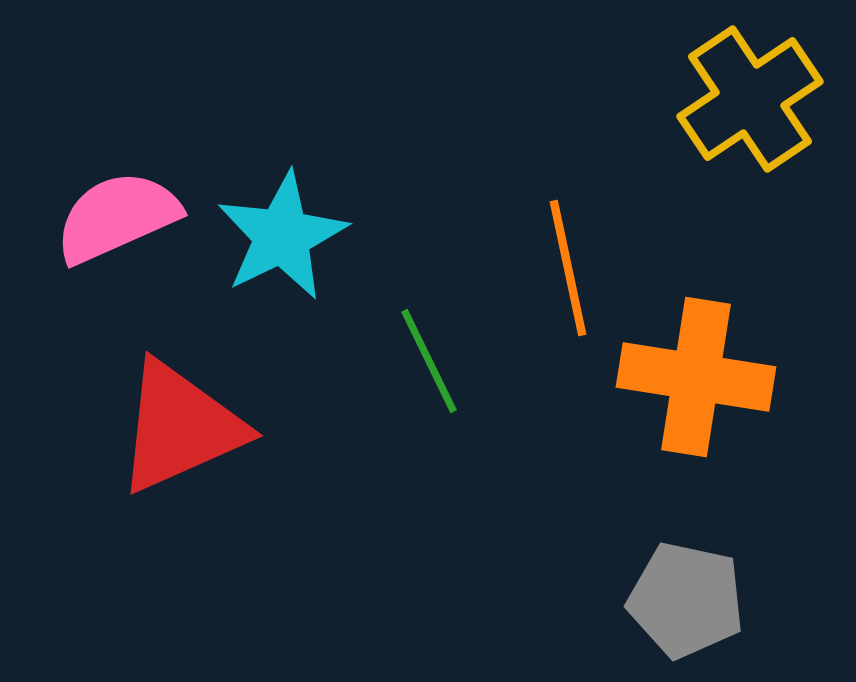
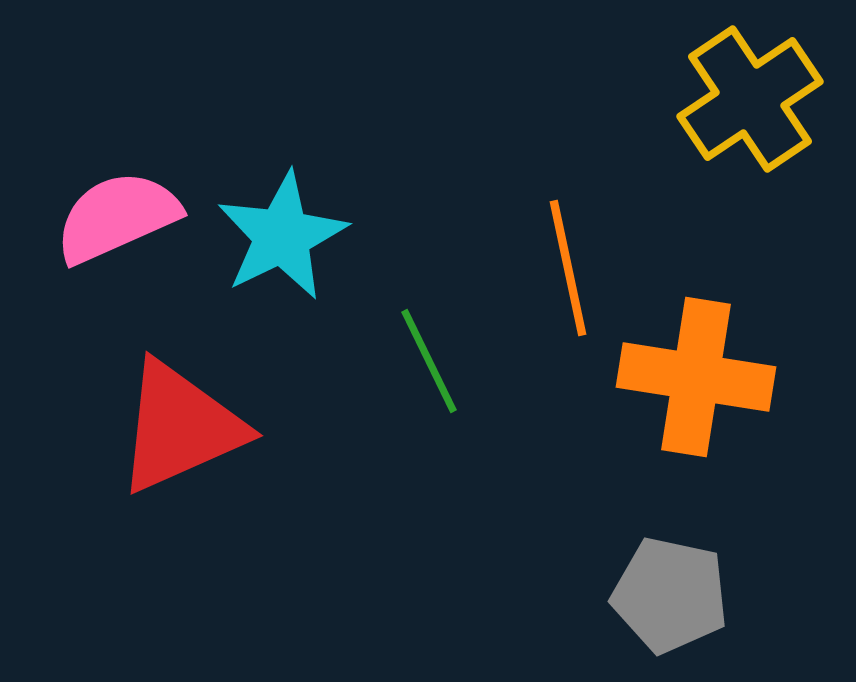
gray pentagon: moved 16 px left, 5 px up
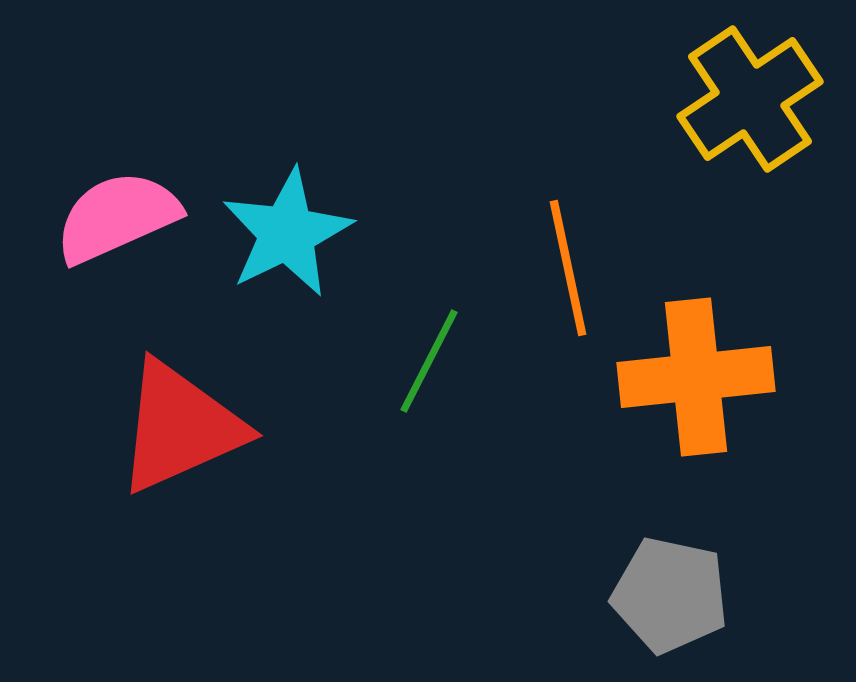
cyan star: moved 5 px right, 3 px up
green line: rotated 53 degrees clockwise
orange cross: rotated 15 degrees counterclockwise
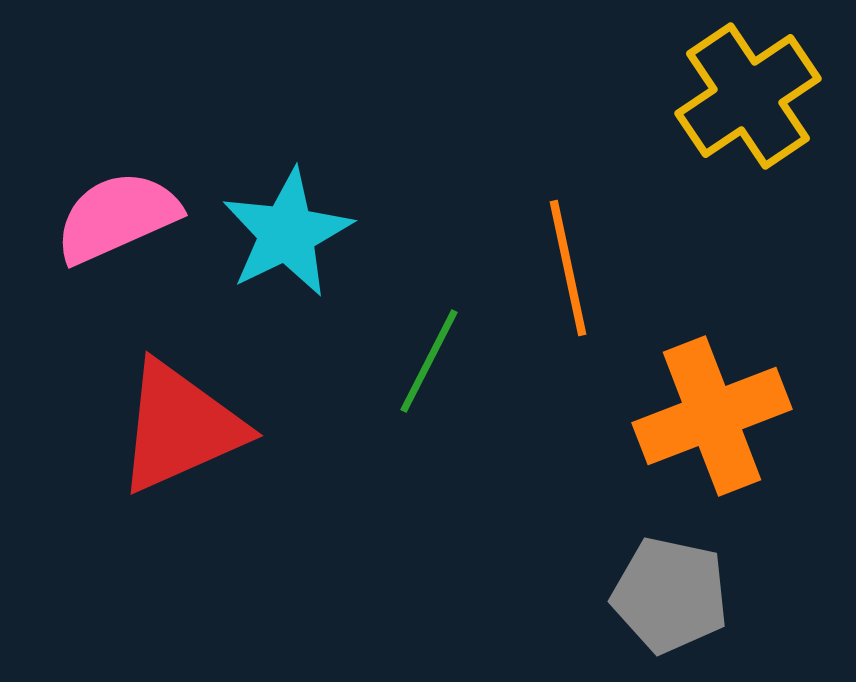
yellow cross: moved 2 px left, 3 px up
orange cross: moved 16 px right, 39 px down; rotated 15 degrees counterclockwise
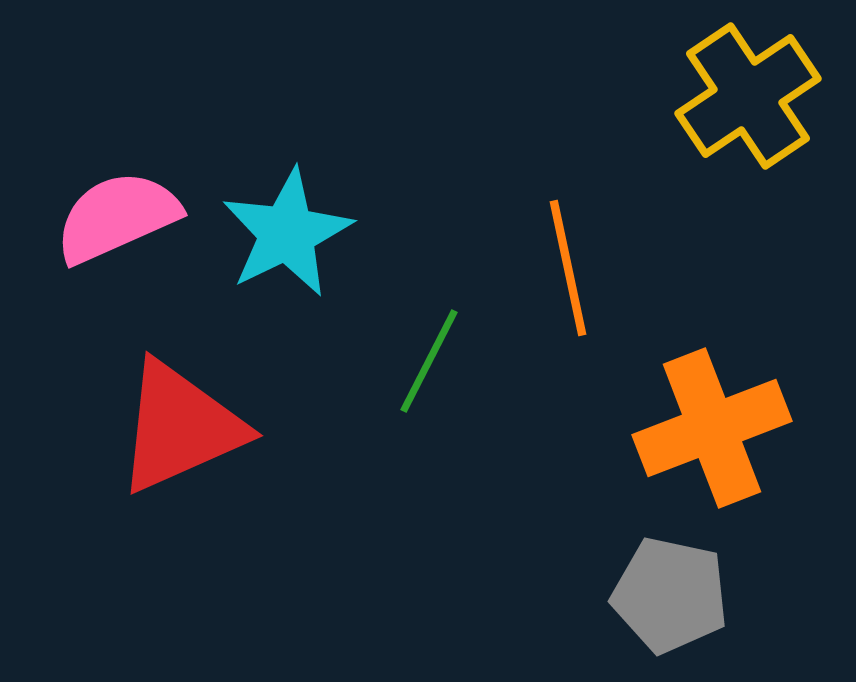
orange cross: moved 12 px down
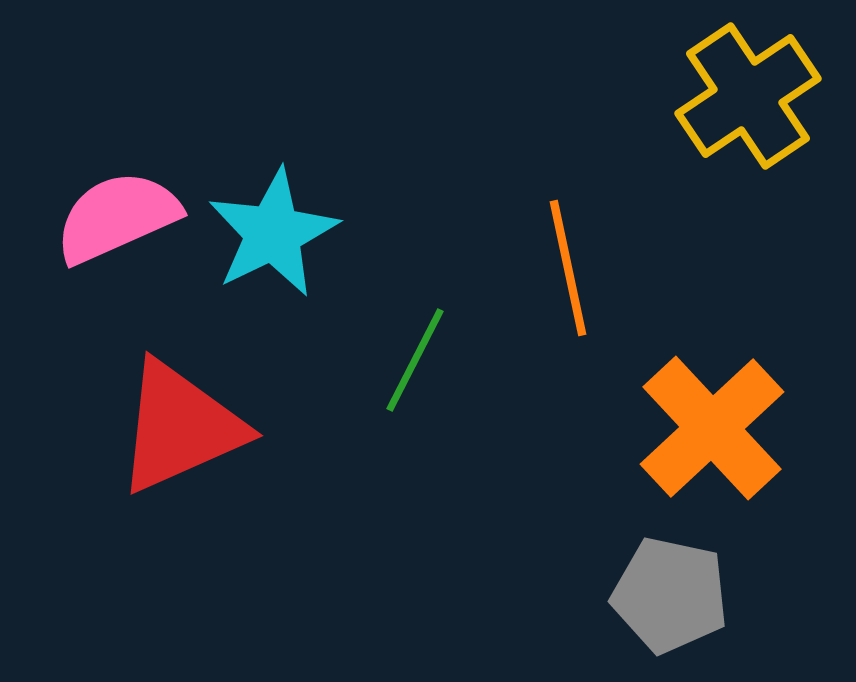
cyan star: moved 14 px left
green line: moved 14 px left, 1 px up
orange cross: rotated 22 degrees counterclockwise
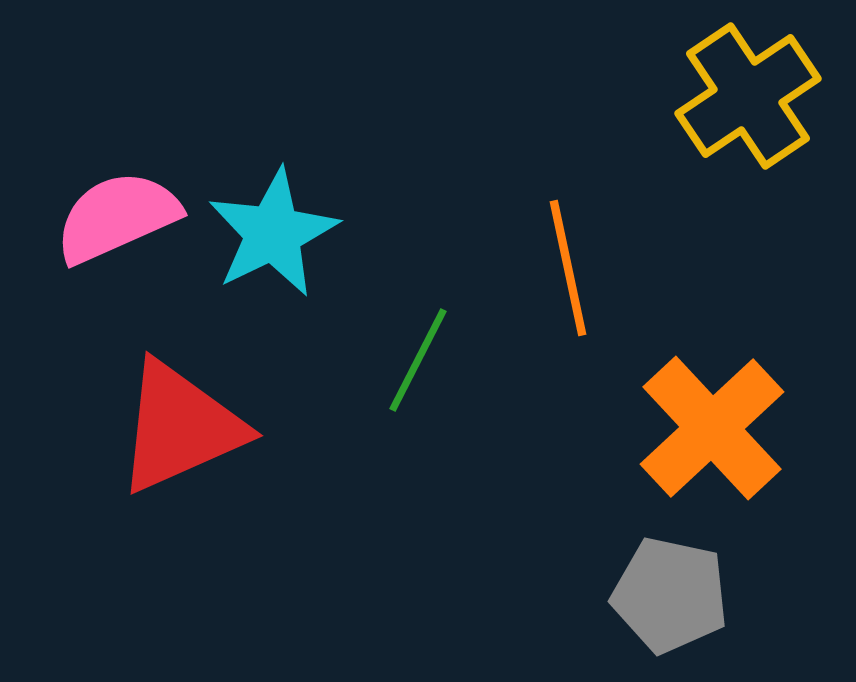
green line: moved 3 px right
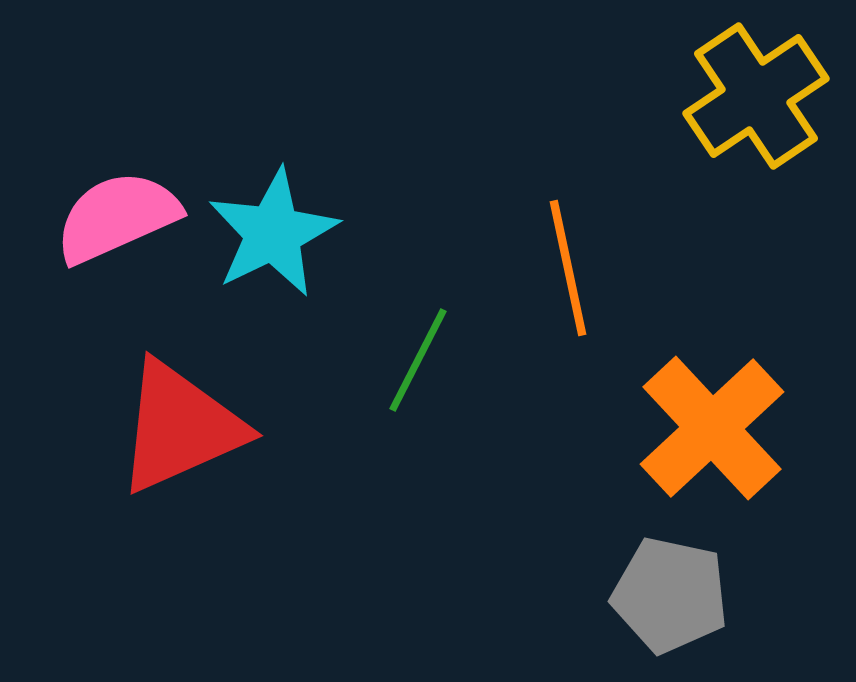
yellow cross: moved 8 px right
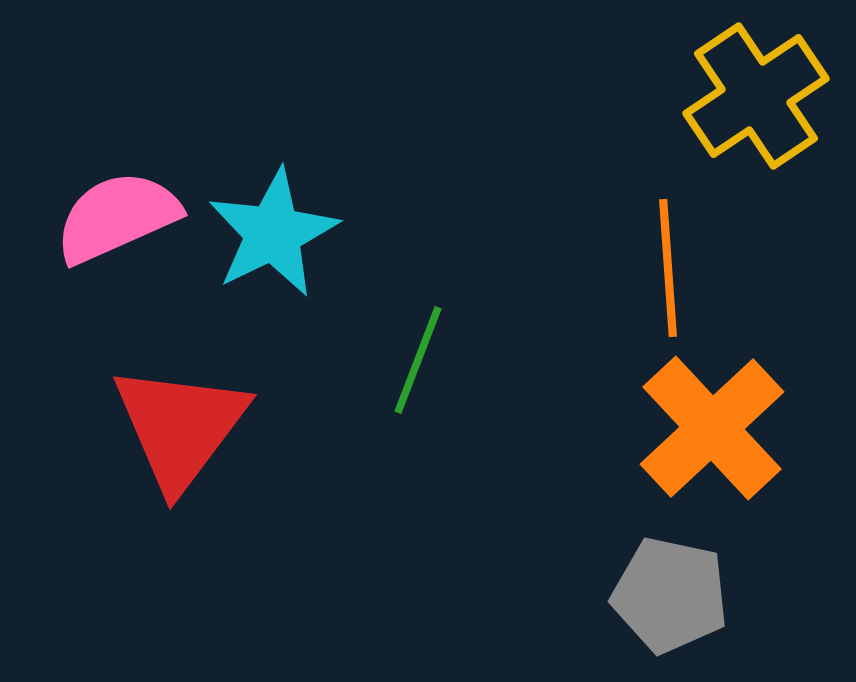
orange line: moved 100 px right; rotated 8 degrees clockwise
green line: rotated 6 degrees counterclockwise
red triangle: rotated 29 degrees counterclockwise
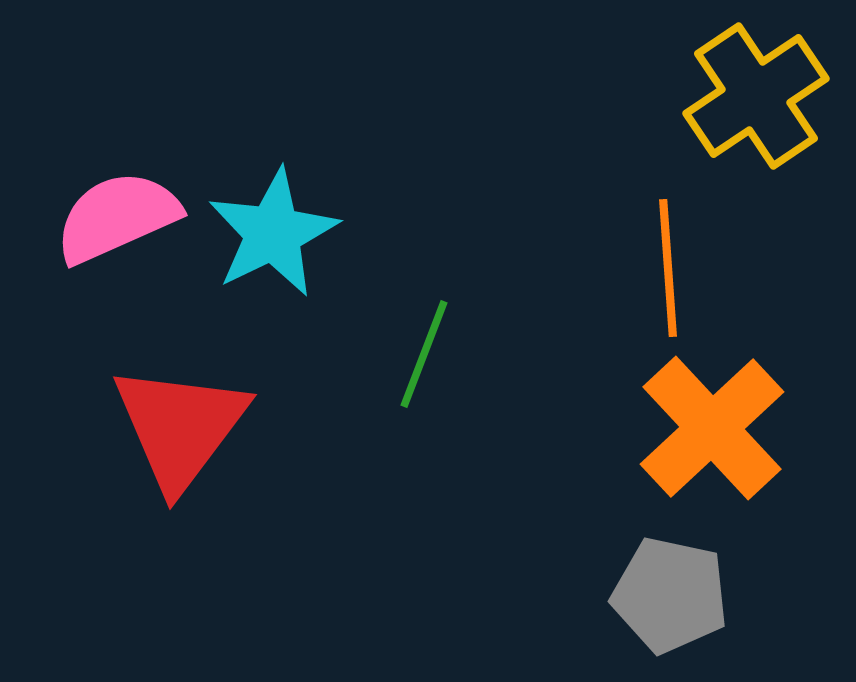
green line: moved 6 px right, 6 px up
